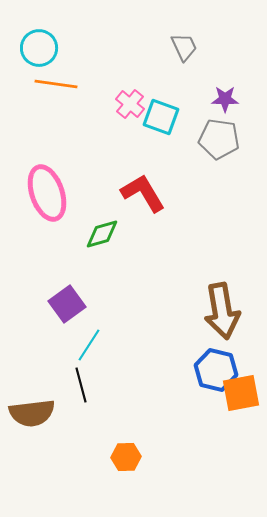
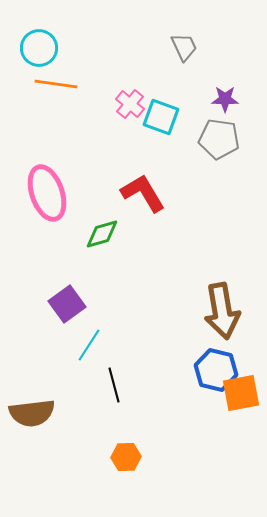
black line: moved 33 px right
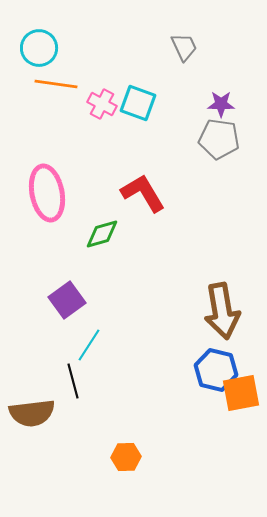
purple star: moved 4 px left, 5 px down
pink cross: moved 28 px left; rotated 12 degrees counterclockwise
cyan square: moved 23 px left, 14 px up
pink ellipse: rotated 8 degrees clockwise
purple square: moved 4 px up
black line: moved 41 px left, 4 px up
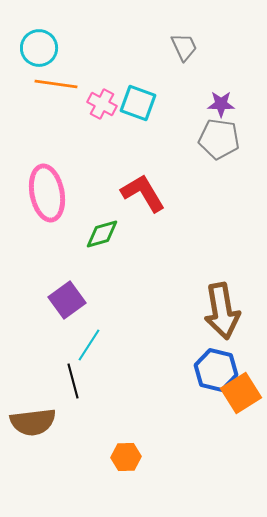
orange square: rotated 21 degrees counterclockwise
brown semicircle: moved 1 px right, 9 px down
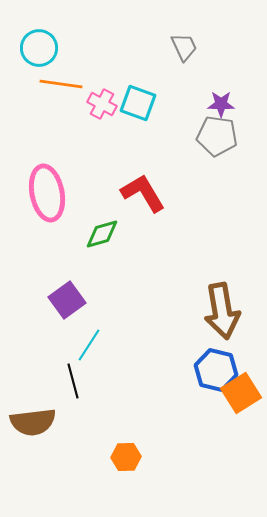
orange line: moved 5 px right
gray pentagon: moved 2 px left, 3 px up
